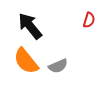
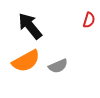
orange semicircle: rotated 80 degrees counterclockwise
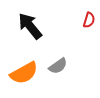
orange semicircle: moved 2 px left, 12 px down
gray semicircle: rotated 12 degrees counterclockwise
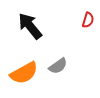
red semicircle: moved 1 px left
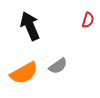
black arrow: rotated 16 degrees clockwise
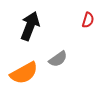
black arrow: rotated 44 degrees clockwise
gray semicircle: moved 7 px up
